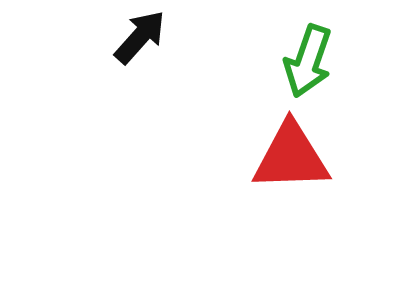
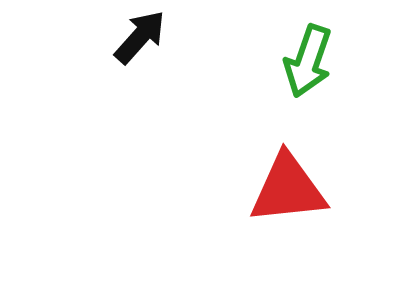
red triangle: moved 3 px left, 32 px down; rotated 4 degrees counterclockwise
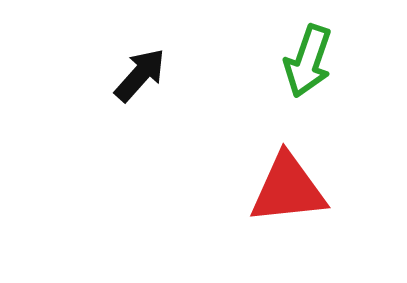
black arrow: moved 38 px down
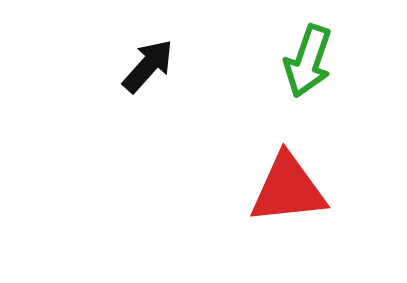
black arrow: moved 8 px right, 9 px up
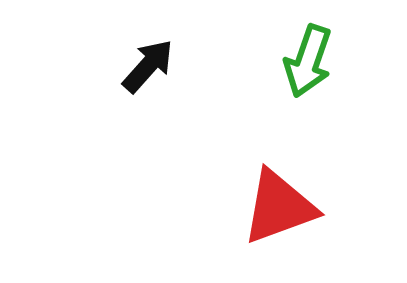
red triangle: moved 9 px left, 18 px down; rotated 14 degrees counterclockwise
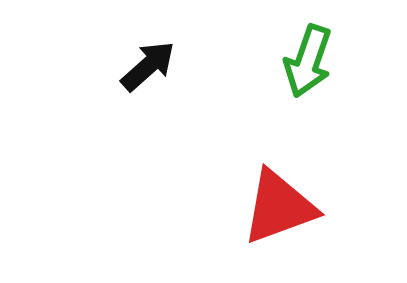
black arrow: rotated 6 degrees clockwise
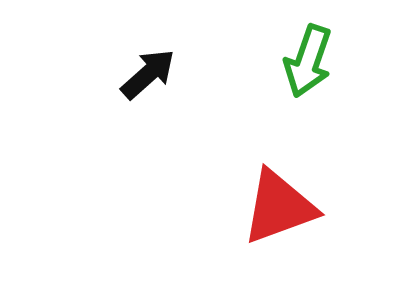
black arrow: moved 8 px down
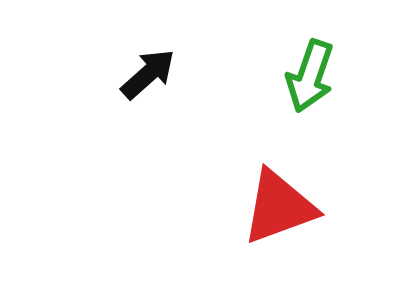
green arrow: moved 2 px right, 15 px down
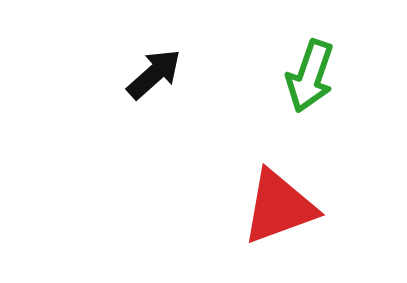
black arrow: moved 6 px right
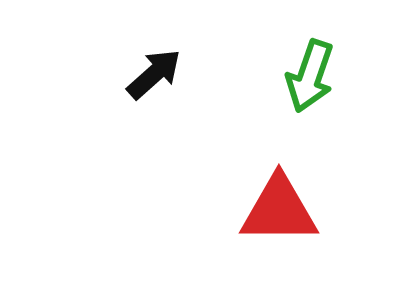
red triangle: moved 3 px down; rotated 20 degrees clockwise
